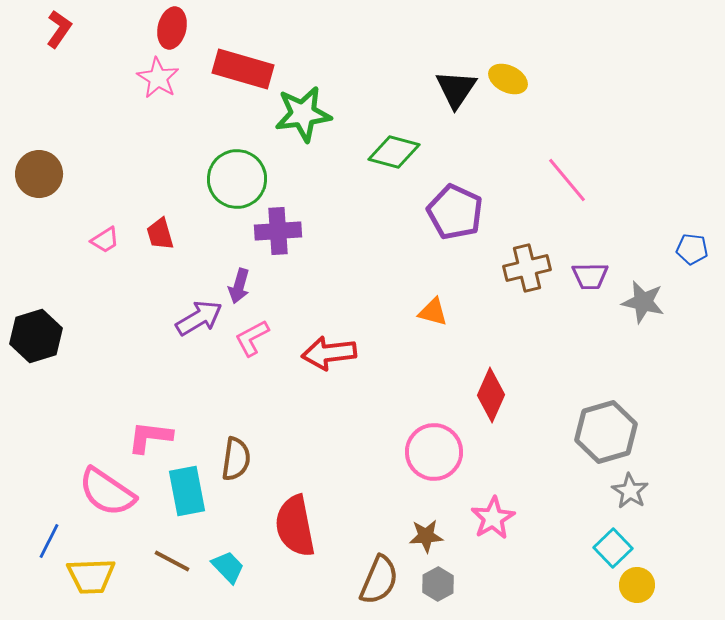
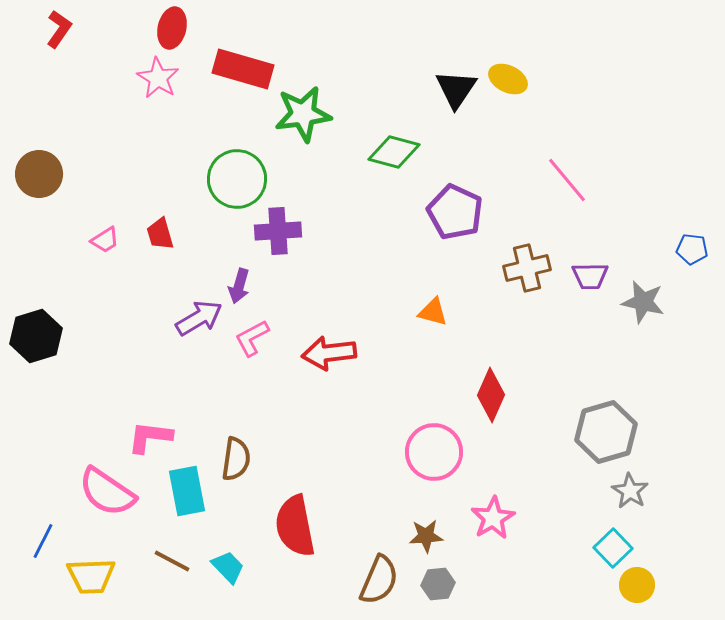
blue line at (49, 541): moved 6 px left
gray hexagon at (438, 584): rotated 24 degrees clockwise
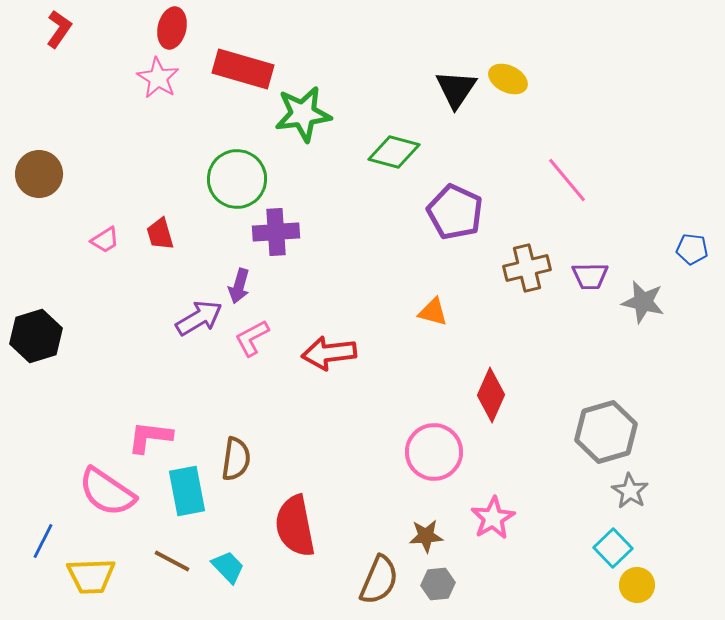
purple cross at (278, 231): moved 2 px left, 1 px down
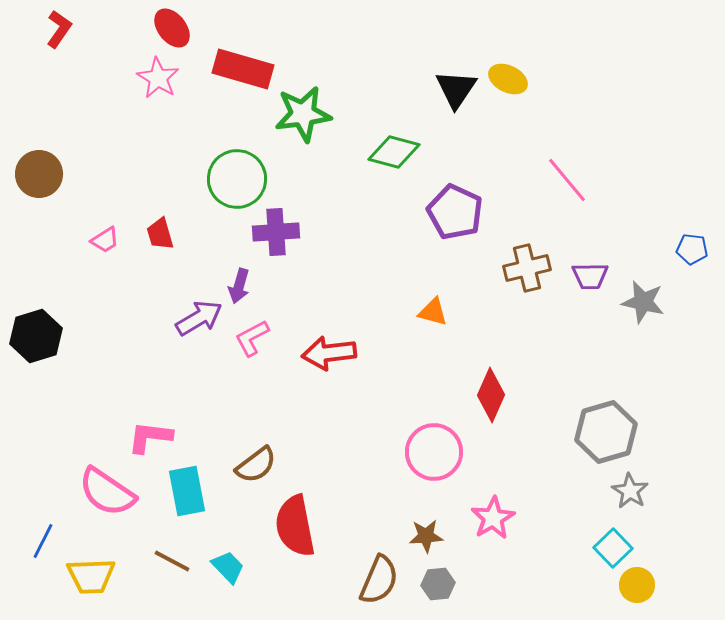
red ellipse at (172, 28): rotated 51 degrees counterclockwise
brown semicircle at (236, 459): moved 20 px right, 6 px down; rotated 45 degrees clockwise
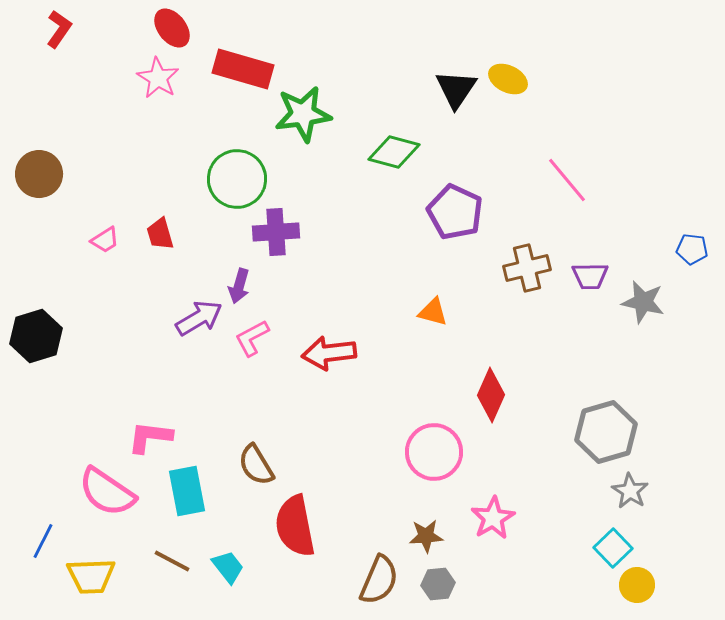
brown semicircle at (256, 465): rotated 96 degrees clockwise
cyan trapezoid at (228, 567): rotated 6 degrees clockwise
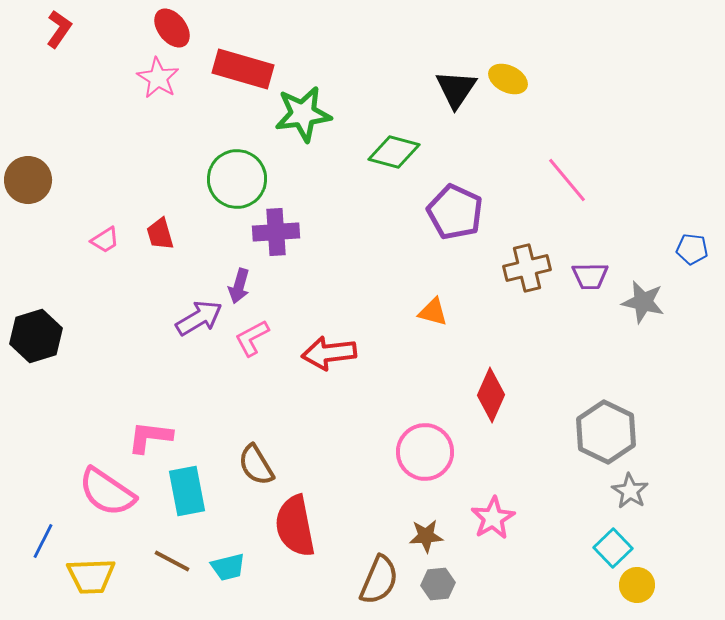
brown circle at (39, 174): moved 11 px left, 6 px down
gray hexagon at (606, 432): rotated 18 degrees counterclockwise
pink circle at (434, 452): moved 9 px left
cyan trapezoid at (228, 567): rotated 114 degrees clockwise
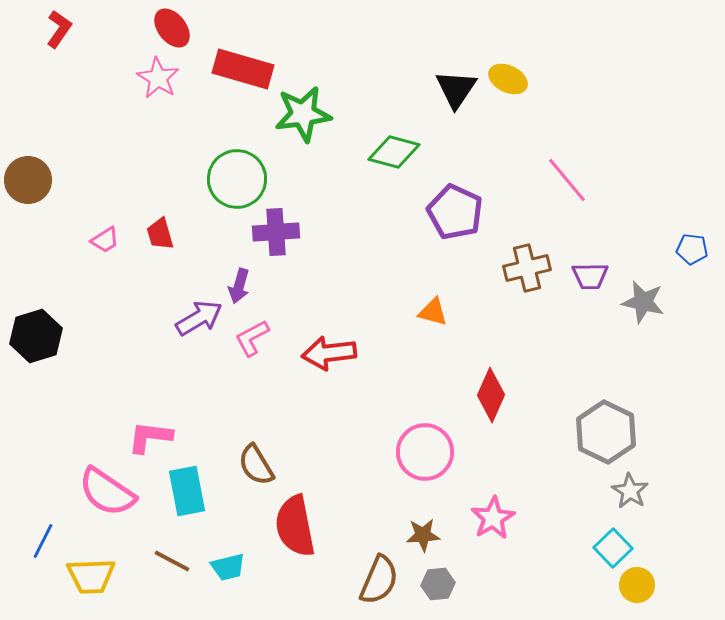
brown star at (426, 536): moved 3 px left, 1 px up
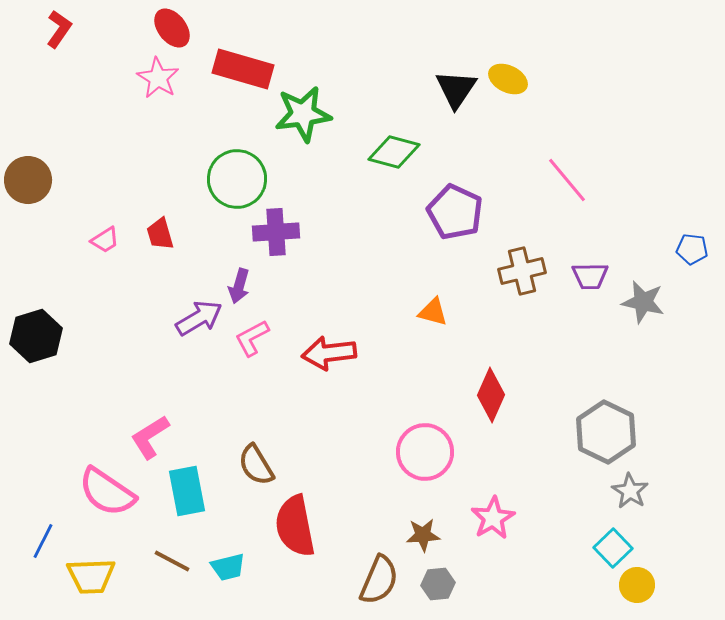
brown cross at (527, 268): moved 5 px left, 3 px down
pink L-shape at (150, 437): rotated 39 degrees counterclockwise
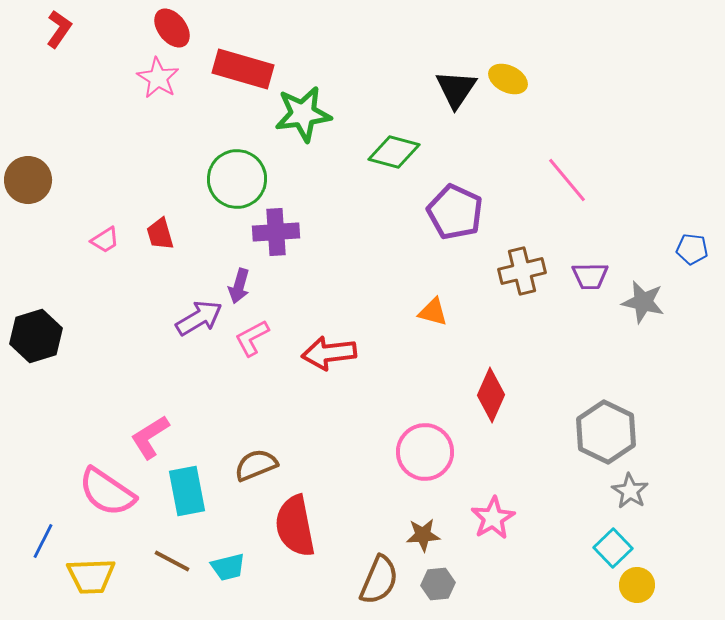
brown semicircle at (256, 465): rotated 99 degrees clockwise
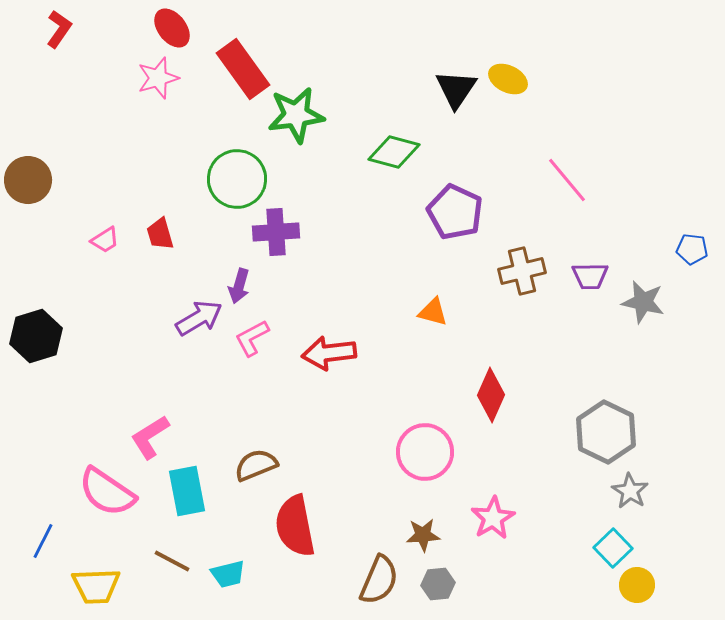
red rectangle at (243, 69): rotated 38 degrees clockwise
pink star at (158, 78): rotated 24 degrees clockwise
green star at (303, 114): moved 7 px left, 1 px down
cyan trapezoid at (228, 567): moved 7 px down
yellow trapezoid at (91, 576): moved 5 px right, 10 px down
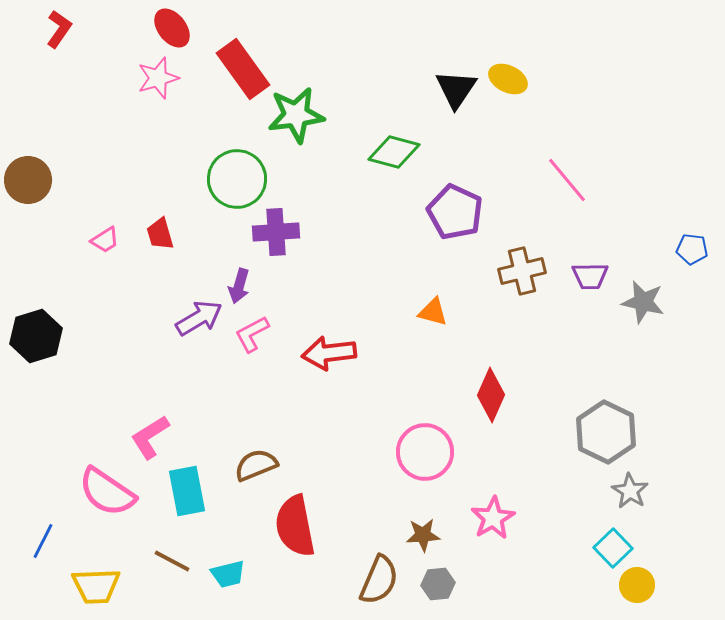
pink L-shape at (252, 338): moved 4 px up
